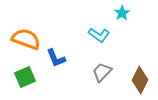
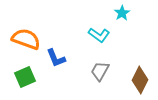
gray trapezoid: moved 2 px left, 1 px up; rotated 15 degrees counterclockwise
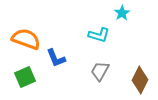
cyan L-shape: rotated 20 degrees counterclockwise
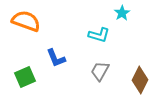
orange semicircle: moved 18 px up
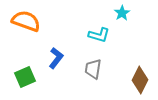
blue L-shape: rotated 120 degrees counterclockwise
gray trapezoid: moved 7 px left, 2 px up; rotated 20 degrees counterclockwise
